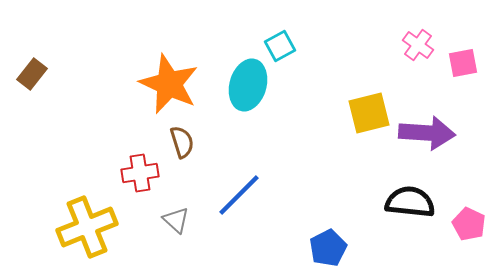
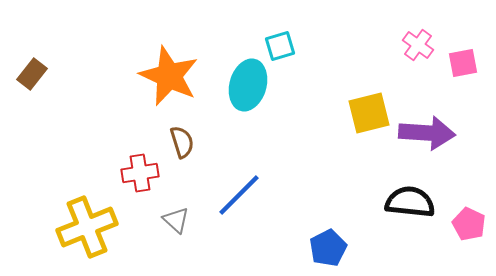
cyan square: rotated 12 degrees clockwise
orange star: moved 8 px up
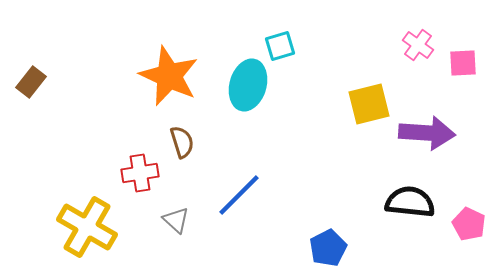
pink square: rotated 8 degrees clockwise
brown rectangle: moved 1 px left, 8 px down
yellow square: moved 9 px up
yellow cross: rotated 38 degrees counterclockwise
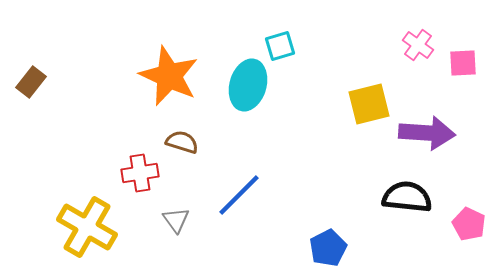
brown semicircle: rotated 56 degrees counterclockwise
black semicircle: moved 3 px left, 5 px up
gray triangle: rotated 12 degrees clockwise
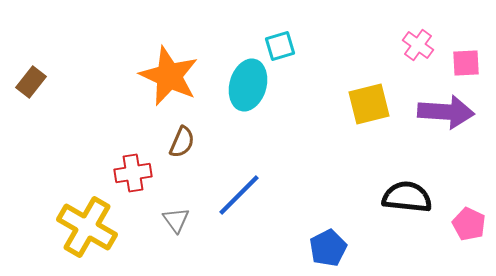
pink square: moved 3 px right
purple arrow: moved 19 px right, 21 px up
brown semicircle: rotated 96 degrees clockwise
red cross: moved 7 px left
